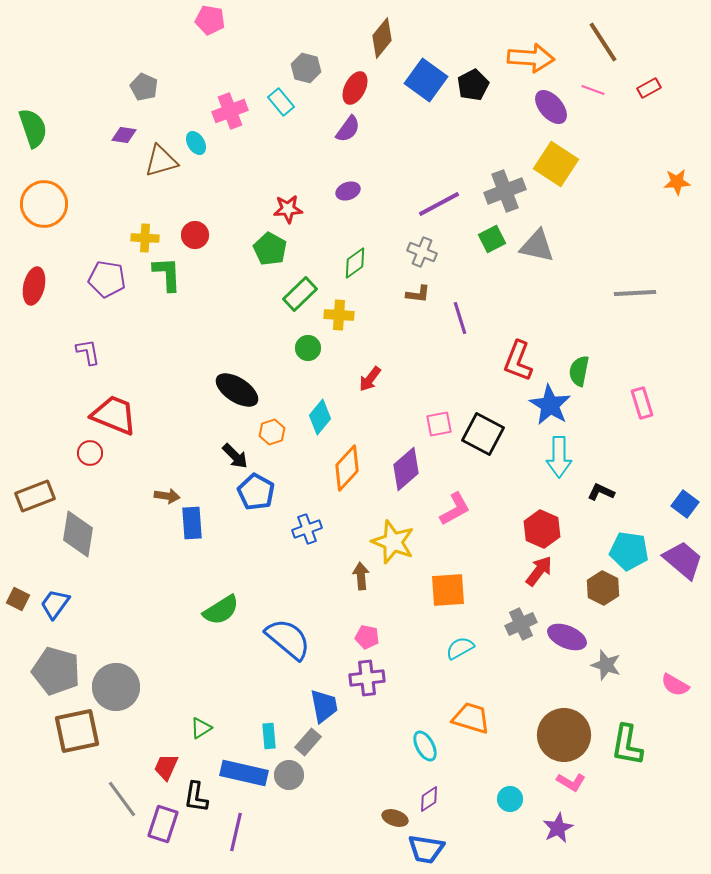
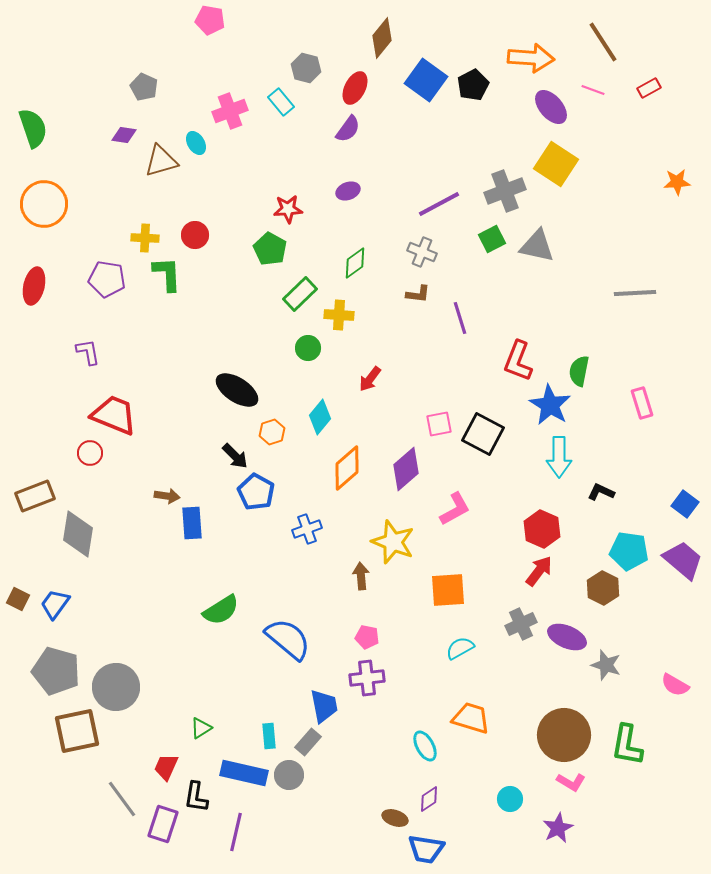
orange diamond at (347, 468): rotated 6 degrees clockwise
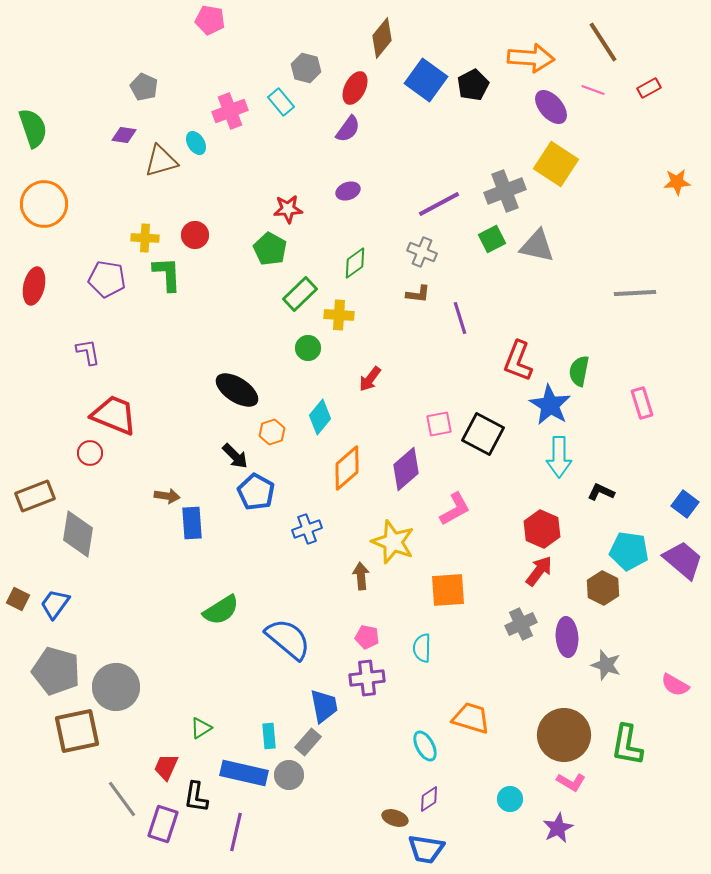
purple ellipse at (567, 637): rotated 63 degrees clockwise
cyan semicircle at (460, 648): moved 38 px left; rotated 60 degrees counterclockwise
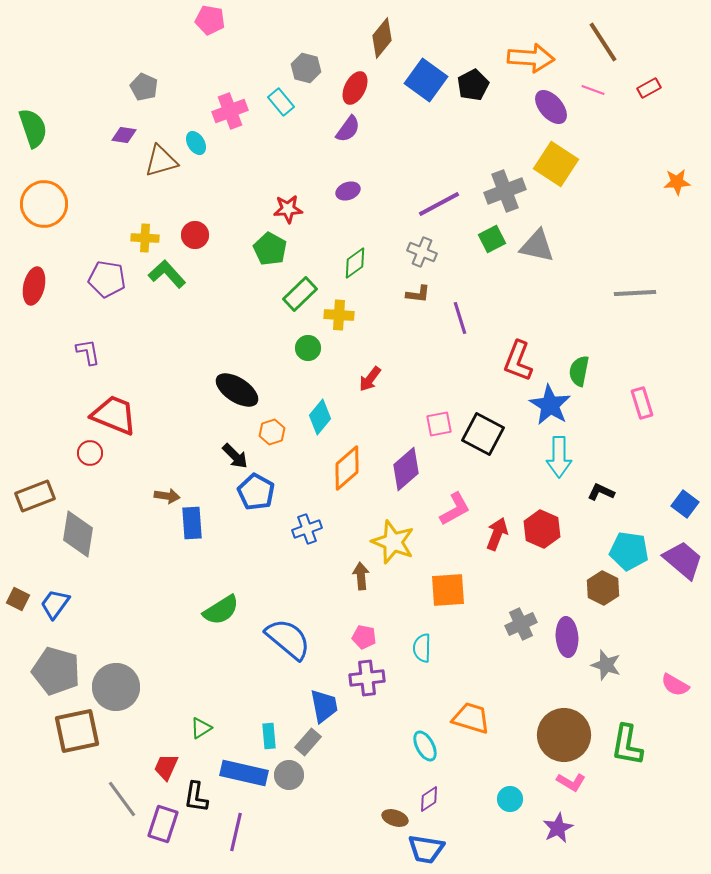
green L-shape at (167, 274): rotated 39 degrees counterclockwise
red arrow at (539, 571): moved 42 px left, 37 px up; rotated 16 degrees counterclockwise
pink pentagon at (367, 637): moved 3 px left
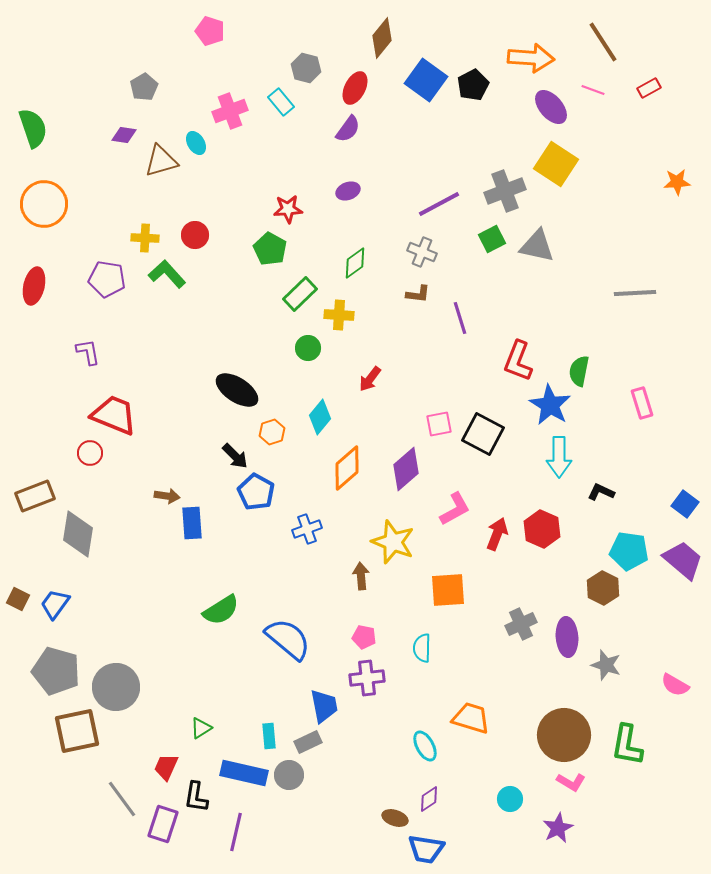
pink pentagon at (210, 20): moved 11 px down; rotated 8 degrees clockwise
gray pentagon at (144, 87): rotated 16 degrees clockwise
gray rectangle at (308, 742): rotated 24 degrees clockwise
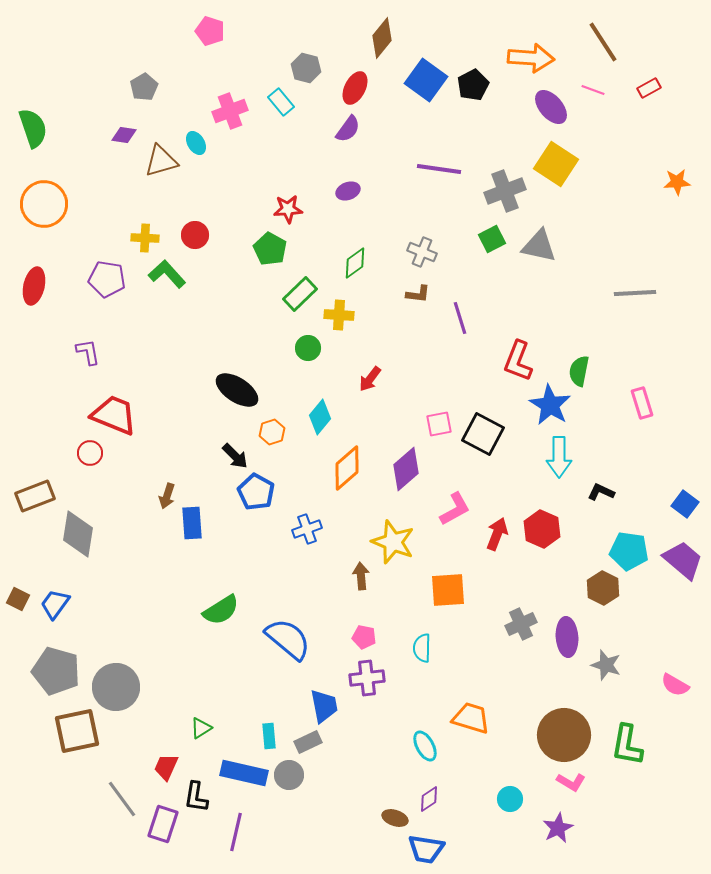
purple line at (439, 204): moved 35 px up; rotated 36 degrees clockwise
gray triangle at (537, 246): moved 2 px right
brown arrow at (167, 496): rotated 100 degrees clockwise
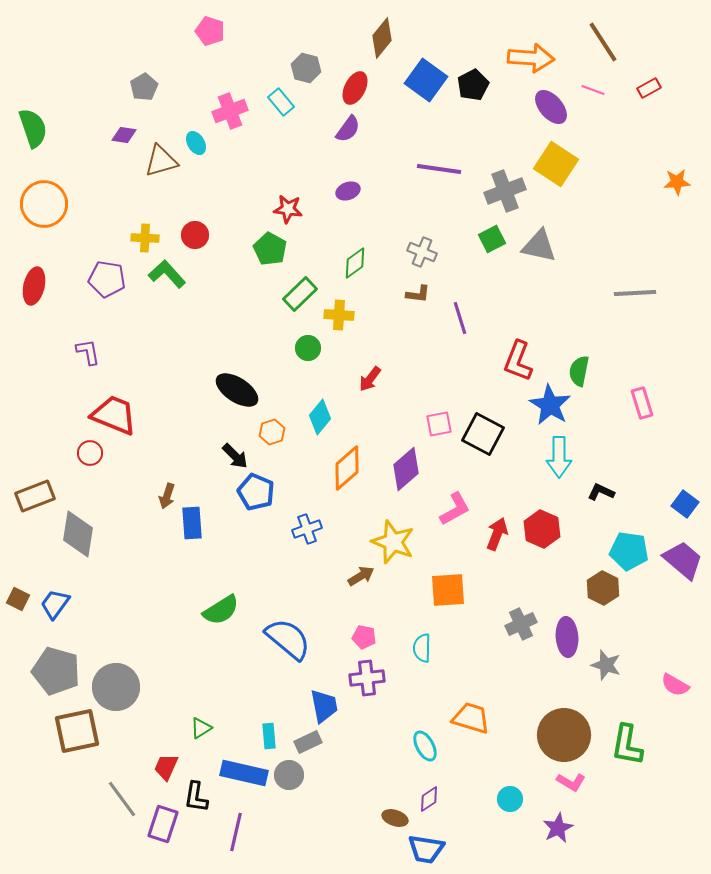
red star at (288, 209): rotated 12 degrees clockwise
blue pentagon at (256, 492): rotated 6 degrees counterclockwise
brown arrow at (361, 576): rotated 64 degrees clockwise
